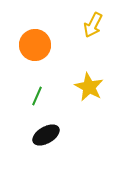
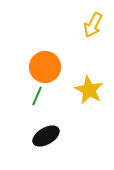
orange circle: moved 10 px right, 22 px down
yellow star: moved 3 px down
black ellipse: moved 1 px down
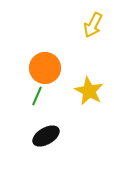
orange circle: moved 1 px down
yellow star: moved 1 px down
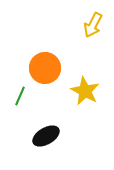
yellow star: moved 4 px left
green line: moved 17 px left
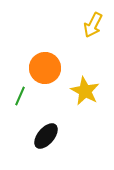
black ellipse: rotated 20 degrees counterclockwise
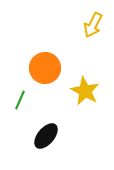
green line: moved 4 px down
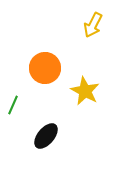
green line: moved 7 px left, 5 px down
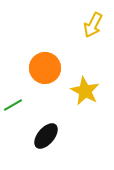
green line: rotated 36 degrees clockwise
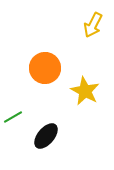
green line: moved 12 px down
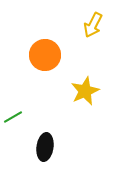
orange circle: moved 13 px up
yellow star: rotated 20 degrees clockwise
black ellipse: moved 1 px left, 11 px down; rotated 32 degrees counterclockwise
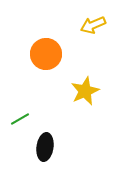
yellow arrow: rotated 40 degrees clockwise
orange circle: moved 1 px right, 1 px up
green line: moved 7 px right, 2 px down
